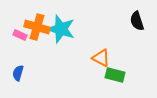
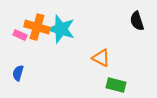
green rectangle: moved 1 px right, 10 px down
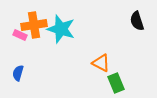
orange cross: moved 3 px left, 2 px up; rotated 25 degrees counterclockwise
orange triangle: moved 5 px down
green rectangle: moved 2 px up; rotated 54 degrees clockwise
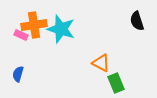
pink rectangle: moved 1 px right
blue semicircle: moved 1 px down
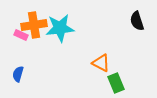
cyan star: moved 1 px left, 1 px up; rotated 24 degrees counterclockwise
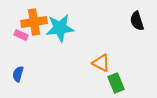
orange cross: moved 3 px up
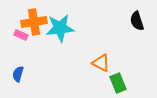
green rectangle: moved 2 px right
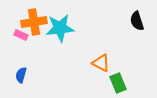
blue semicircle: moved 3 px right, 1 px down
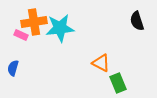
blue semicircle: moved 8 px left, 7 px up
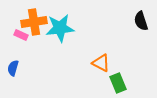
black semicircle: moved 4 px right
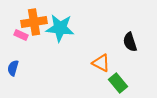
black semicircle: moved 11 px left, 21 px down
cyan star: rotated 12 degrees clockwise
green rectangle: rotated 18 degrees counterclockwise
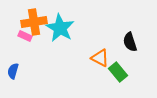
cyan star: rotated 24 degrees clockwise
pink rectangle: moved 4 px right, 1 px down
orange triangle: moved 1 px left, 5 px up
blue semicircle: moved 3 px down
green rectangle: moved 11 px up
